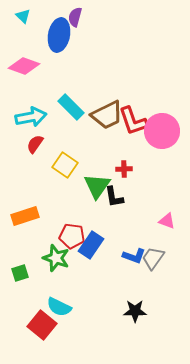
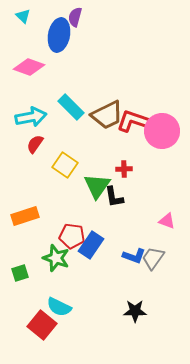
pink diamond: moved 5 px right, 1 px down
red L-shape: rotated 128 degrees clockwise
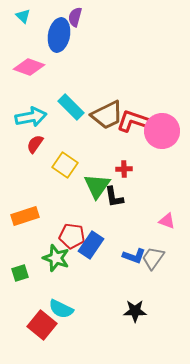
cyan semicircle: moved 2 px right, 2 px down
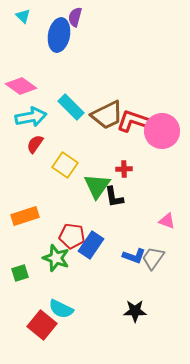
pink diamond: moved 8 px left, 19 px down; rotated 16 degrees clockwise
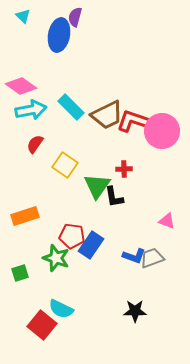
cyan arrow: moved 7 px up
gray trapezoid: moved 1 px left; rotated 35 degrees clockwise
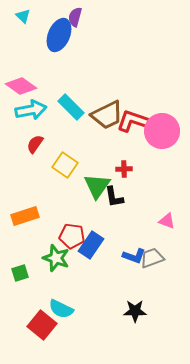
blue ellipse: rotated 12 degrees clockwise
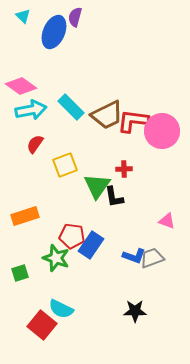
blue ellipse: moved 5 px left, 3 px up
red L-shape: rotated 12 degrees counterclockwise
yellow square: rotated 35 degrees clockwise
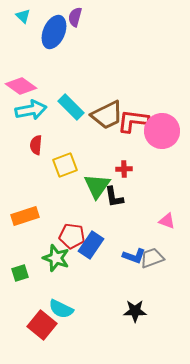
red semicircle: moved 1 px right, 1 px down; rotated 30 degrees counterclockwise
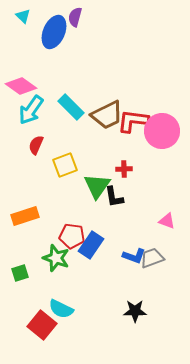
cyan arrow: rotated 136 degrees clockwise
red semicircle: rotated 18 degrees clockwise
